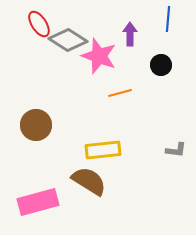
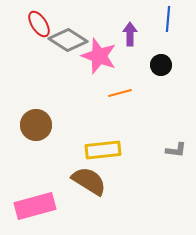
pink rectangle: moved 3 px left, 4 px down
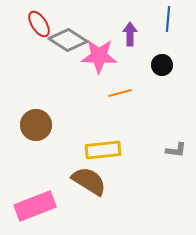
pink star: rotated 18 degrees counterclockwise
black circle: moved 1 px right
pink rectangle: rotated 6 degrees counterclockwise
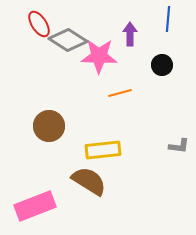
brown circle: moved 13 px right, 1 px down
gray L-shape: moved 3 px right, 4 px up
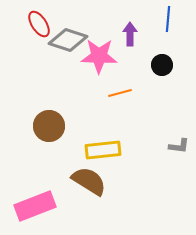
gray diamond: rotated 15 degrees counterclockwise
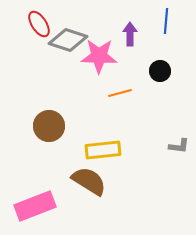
blue line: moved 2 px left, 2 px down
black circle: moved 2 px left, 6 px down
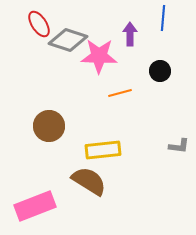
blue line: moved 3 px left, 3 px up
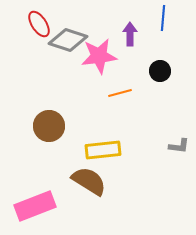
pink star: rotated 9 degrees counterclockwise
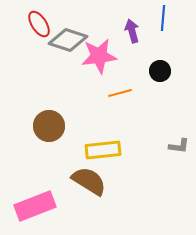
purple arrow: moved 2 px right, 3 px up; rotated 15 degrees counterclockwise
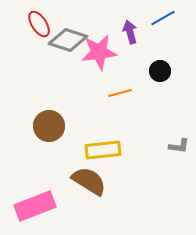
blue line: rotated 55 degrees clockwise
purple arrow: moved 2 px left, 1 px down
pink star: moved 4 px up
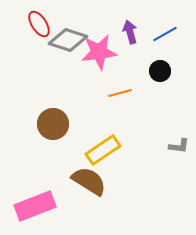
blue line: moved 2 px right, 16 px down
brown circle: moved 4 px right, 2 px up
yellow rectangle: rotated 28 degrees counterclockwise
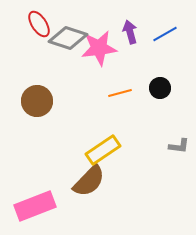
gray diamond: moved 2 px up
pink star: moved 4 px up
black circle: moved 17 px down
brown circle: moved 16 px left, 23 px up
brown semicircle: rotated 102 degrees clockwise
